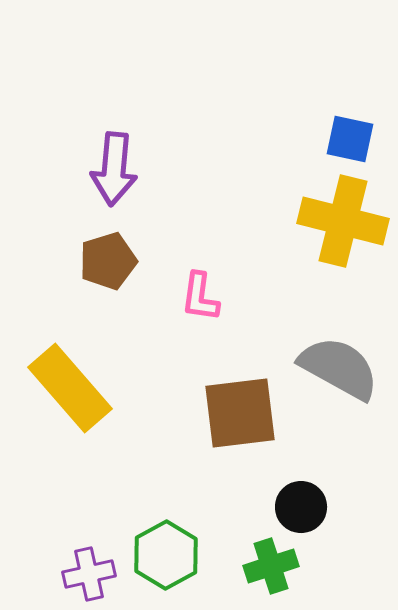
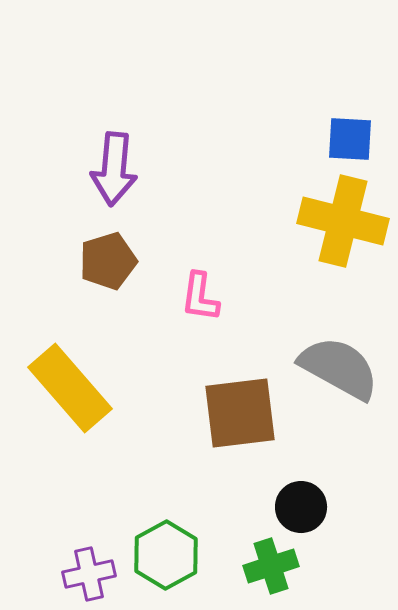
blue square: rotated 9 degrees counterclockwise
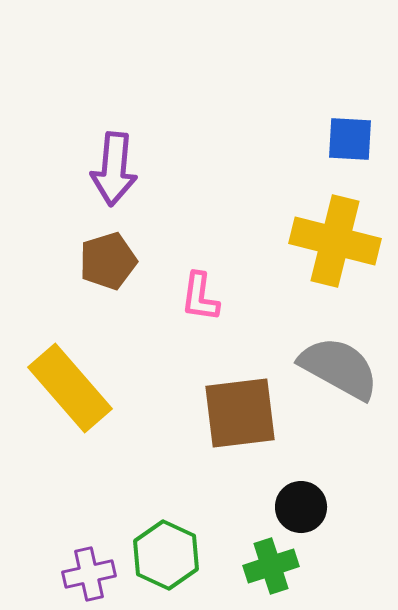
yellow cross: moved 8 px left, 20 px down
green hexagon: rotated 6 degrees counterclockwise
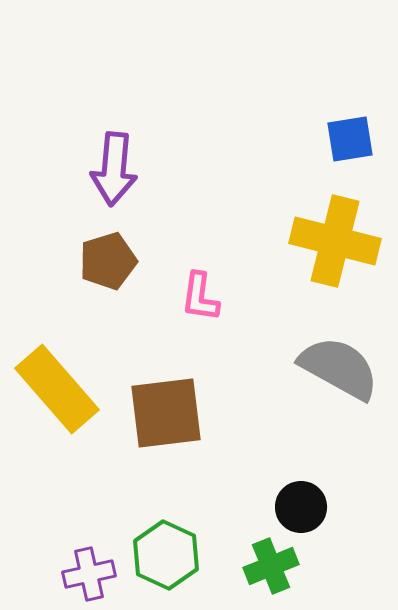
blue square: rotated 12 degrees counterclockwise
yellow rectangle: moved 13 px left, 1 px down
brown square: moved 74 px left
green cross: rotated 4 degrees counterclockwise
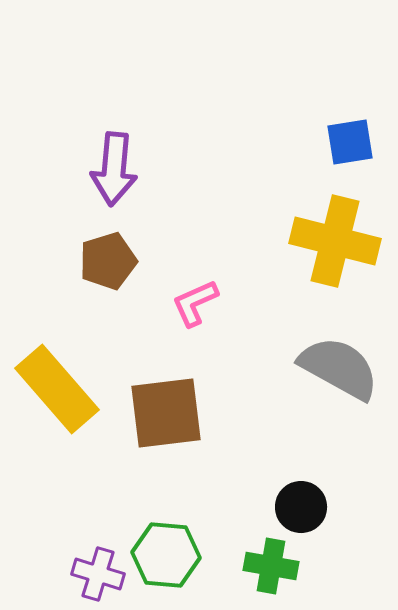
blue square: moved 3 px down
pink L-shape: moved 5 px left, 6 px down; rotated 58 degrees clockwise
green hexagon: rotated 20 degrees counterclockwise
green cross: rotated 32 degrees clockwise
purple cross: moved 9 px right; rotated 30 degrees clockwise
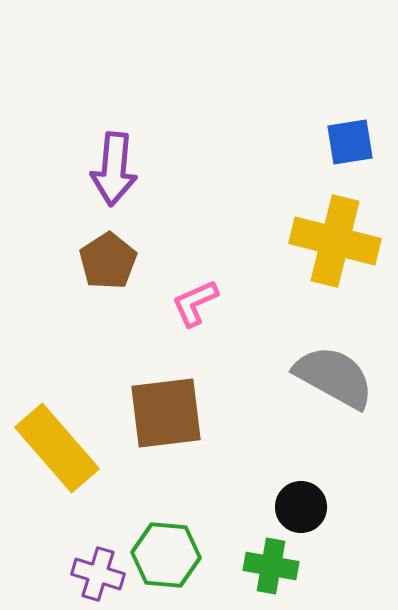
brown pentagon: rotated 16 degrees counterclockwise
gray semicircle: moved 5 px left, 9 px down
yellow rectangle: moved 59 px down
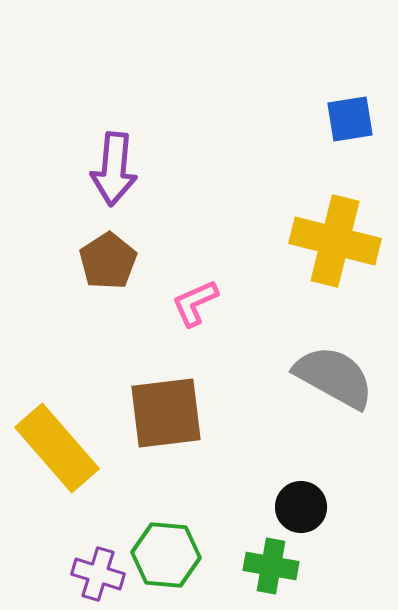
blue square: moved 23 px up
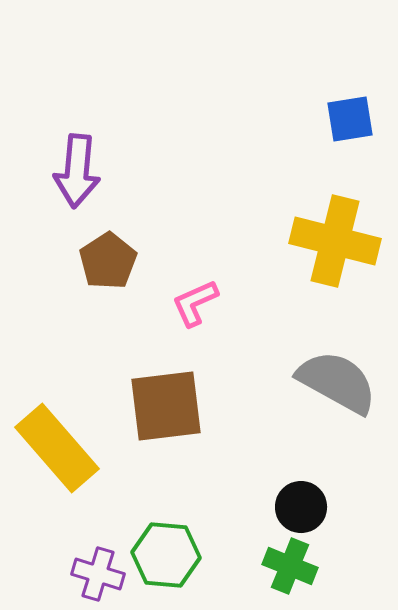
purple arrow: moved 37 px left, 2 px down
gray semicircle: moved 3 px right, 5 px down
brown square: moved 7 px up
green cross: moved 19 px right; rotated 12 degrees clockwise
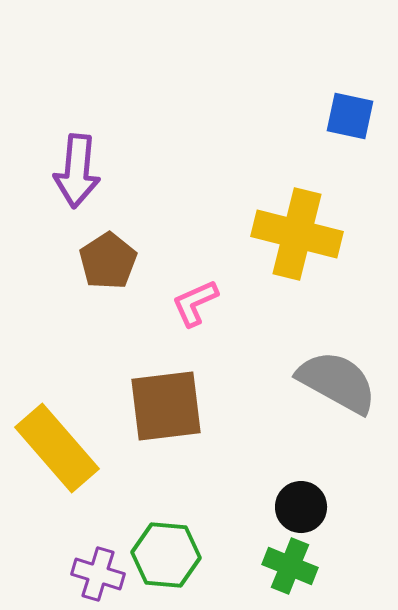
blue square: moved 3 px up; rotated 21 degrees clockwise
yellow cross: moved 38 px left, 7 px up
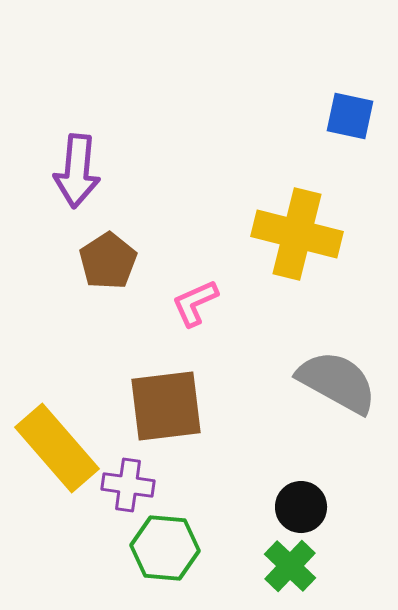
green hexagon: moved 1 px left, 7 px up
green cross: rotated 22 degrees clockwise
purple cross: moved 30 px right, 89 px up; rotated 9 degrees counterclockwise
